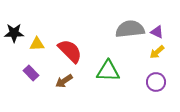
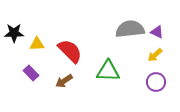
yellow arrow: moved 2 px left, 3 px down
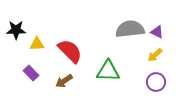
black star: moved 2 px right, 3 px up
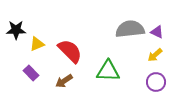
yellow triangle: rotated 21 degrees counterclockwise
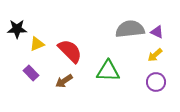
black star: moved 1 px right, 1 px up
